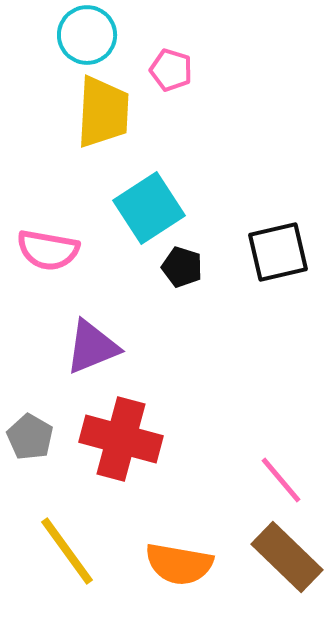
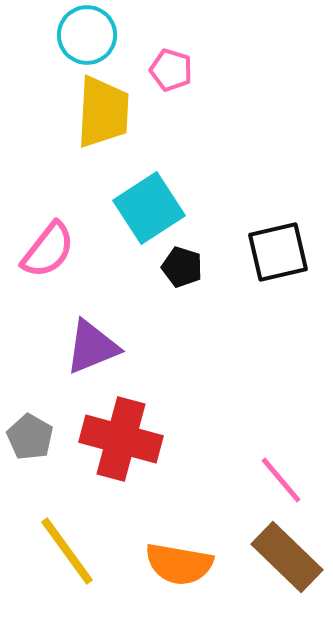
pink semicircle: rotated 62 degrees counterclockwise
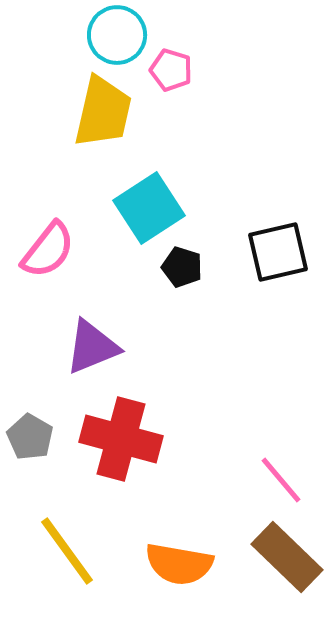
cyan circle: moved 30 px right
yellow trapezoid: rotated 10 degrees clockwise
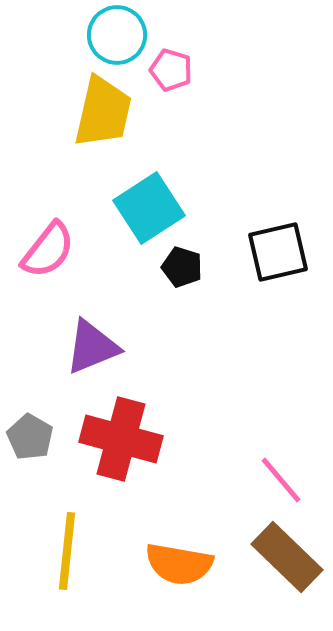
yellow line: rotated 42 degrees clockwise
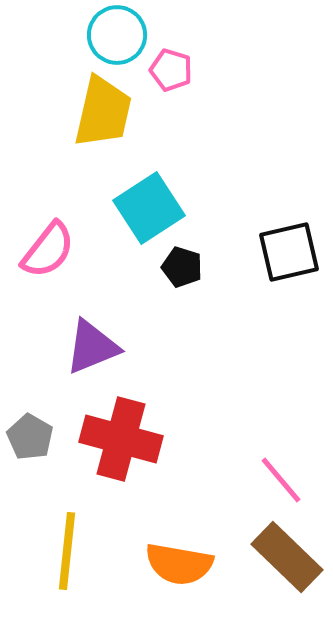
black square: moved 11 px right
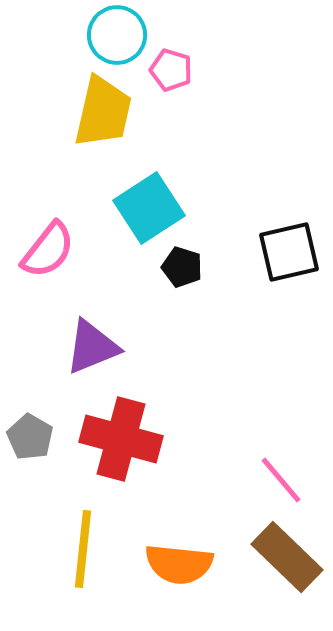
yellow line: moved 16 px right, 2 px up
orange semicircle: rotated 4 degrees counterclockwise
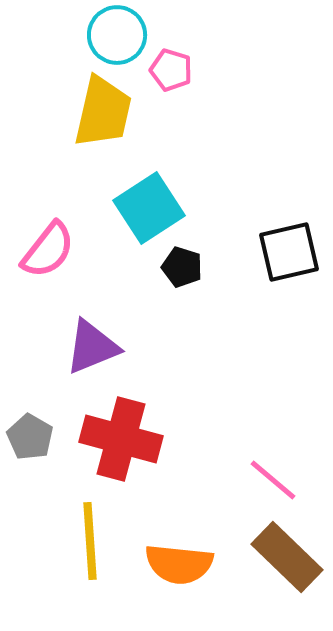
pink line: moved 8 px left; rotated 10 degrees counterclockwise
yellow line: moved 7 px right, 8 px up; rotated 10 degrees counterclockwise
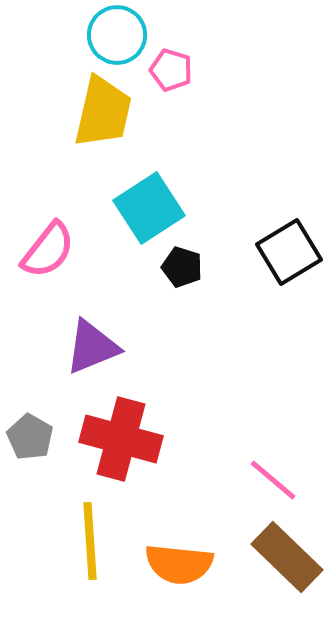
black square: rotated 18 degrees counterclockwise
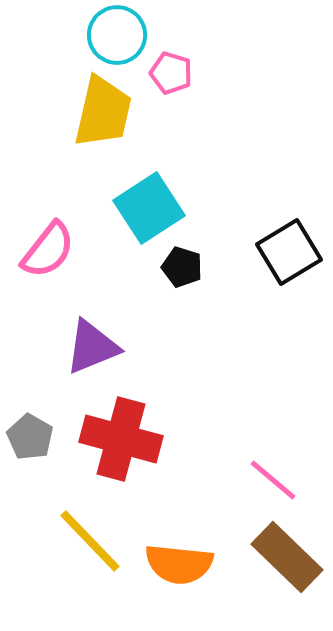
pink pentagon: moved 3 px down
yellow line: rotated 40 degrees counterclockwise
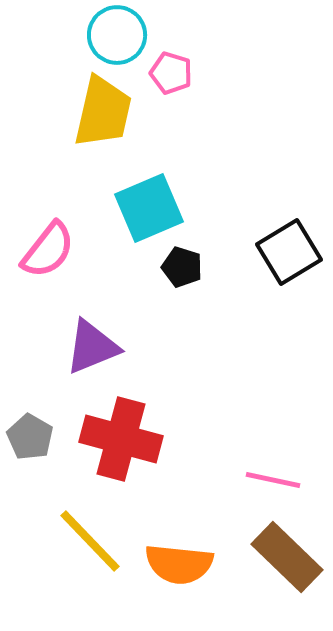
cyan square: rotated 10 degrees clockwise
pink line: rotated 28 degrees counterclockwise
